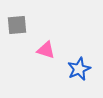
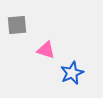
blue star: moved 7 px left, 4 px down
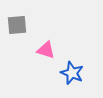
blue star: rotated 25 degrees counterclockwise
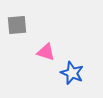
pink triangle: moved 2 px down
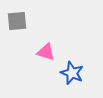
gray square: moved 4 px up
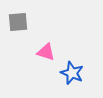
gray square: moved 1 px right, 1 px down
